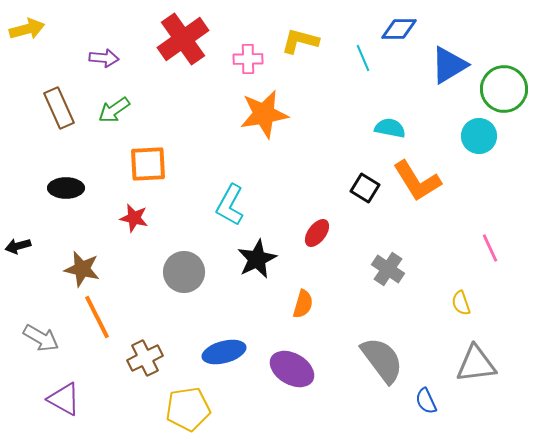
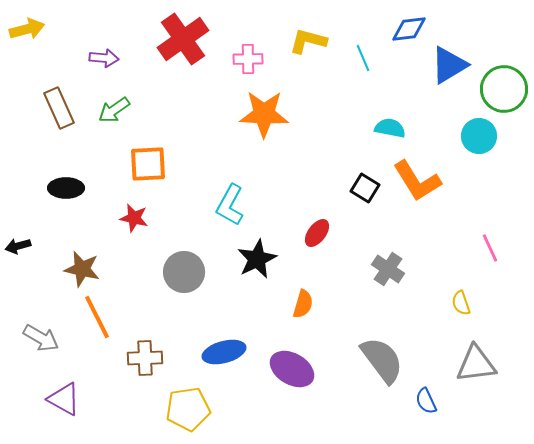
blue diamond: moved 10 px right; rotated 6 degrees counterclockwise
yellow L-shape: moved 8 px right
orange star: rotated 12 degrees clockwise
brown cross: rotated 24 degrees clockwise
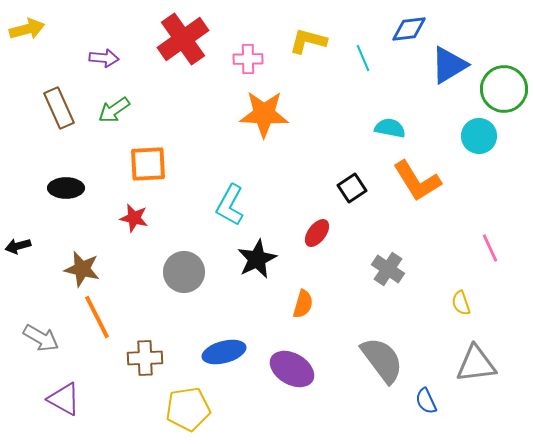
black square: moved 13 px left; rotated 24 degrees clockwise
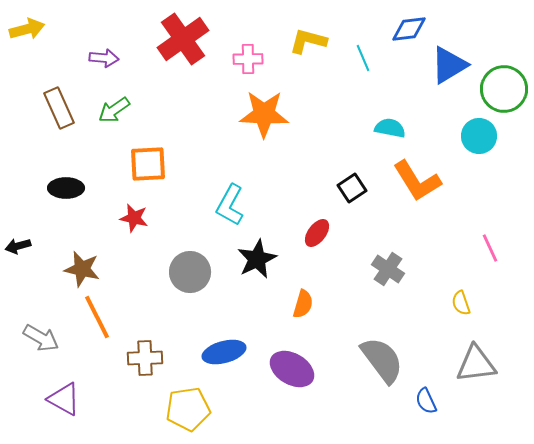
gray circle: moved 6 px right
